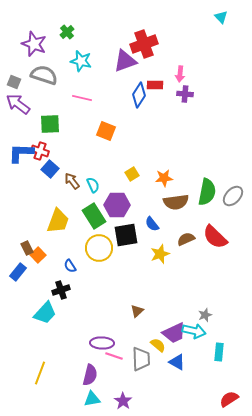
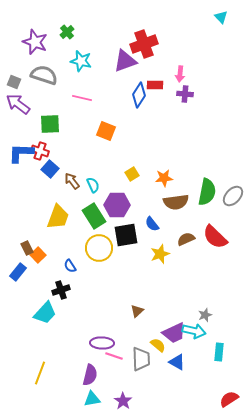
purple star at (34, 44): moved 1 px right, 2 px up
yellow trapezoid at (58, 221): moved 4 px up
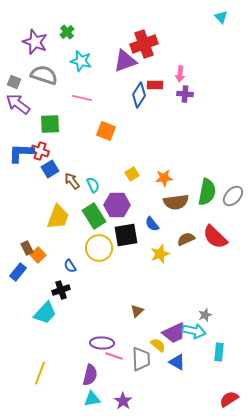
blue square at (50, 169): rotated 18 degrees clockwise
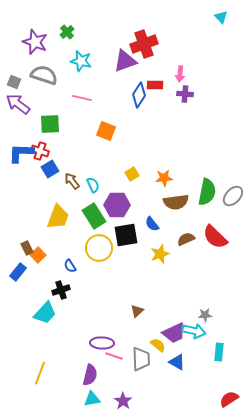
gray star at (205, 315): rotated 16 degrees clockwise
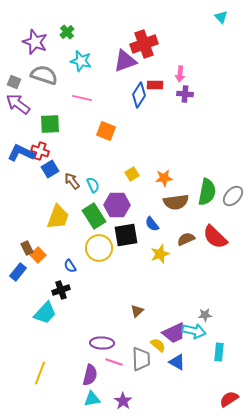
blue L-shape at (21, 153): rotated 24 degrees clockwise
pink line at (114, 356): moved 6 px down
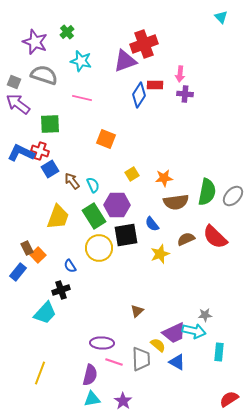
orange square at (106, 131): moved 8 px down
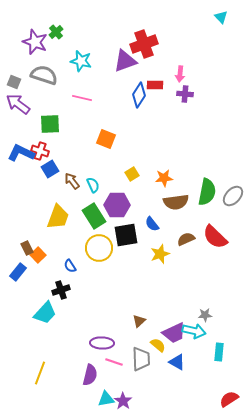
green cross at (67, 32): moved 11 px left
brown triangle at (137, 311): moved 2 px right, 10 px down
cyan triangle at (92, 399): moved 14 px right
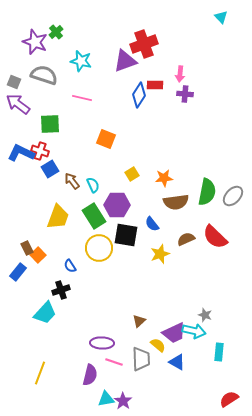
black square at (126, 235): rotated 20 degrees clockwise
gray star at (205, 315): rotated 24 degrees clockwise
